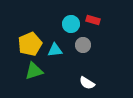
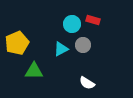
cyan circle: moved 1 px right
yellow pentagon: moved 13 px left, 1 px up
cyan triangle: moved 6 px right, 1 px up; rotated 21 degrees counterclockwise
green triangle: rotated 18 degrees clockwise
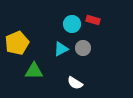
gray circle: moved 3 px down
white semicircle: moved 12 px left
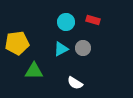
cyan circle: moved 6 px left, 2 px up
yellow pentagon: rotated 15 degrees clockwise
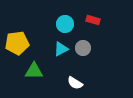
cyan circle: moved 1 px left, 2 px down
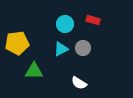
white semicircle: moved 4 px right
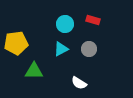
yellow pentagon: moved 1 px left
gray circle: moved 6 px right, 1 px down
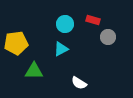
gray circle: moved 19 px right, 12 px up
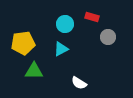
red rectangle: moved 1 px left, 3 px up
yellow pentagon: moved 7 px right
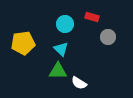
cyan triangle: rotated 49 degrees counterclockwise
green triangle: moved 24 px right
